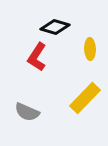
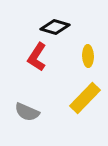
yellow ellipse: moved 2 px left, 7 px down
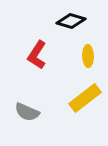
black diamond: moved 16 px right, 6 px up
red L-shape: moved 2 px up
yellow rectangle: rotated 8 degrees clockwise
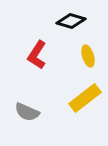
yellow ellipse: rotated 15 degrees counterclockwise
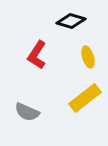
yellow ellipse: moved 1 px down
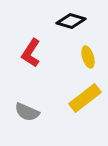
red L-shape: moved 6 px left, 2 px up
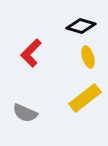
black diamond: moved 10 px right, 5 px down
red L-shape: rotated 12 degrees clockwise
gray semicircle: moved 2 px left, 1 px down
